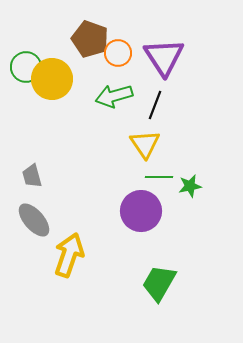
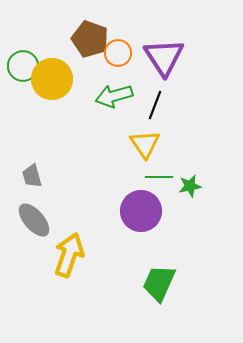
green circle: moved 3 px left, 1 px up
green trapezoid: rotated 6 degrees counterclockwise
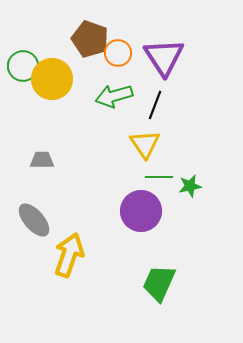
gray trapezoid: moved 10 px right, 16 px up; rotated 105 degrees clockwise
